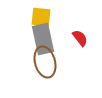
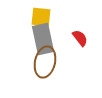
brown ellipse: rotated 28 degrees clockwise
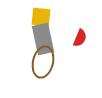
red semicircle: rotated 60 degrees clockwise
brown ellipse: moved 2 px left
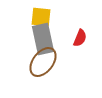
brown ellipse: rotated 24 degrees clockwise
